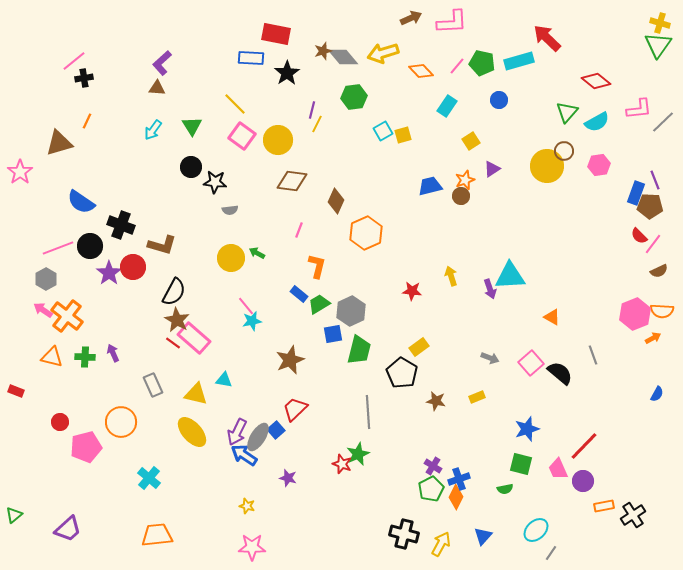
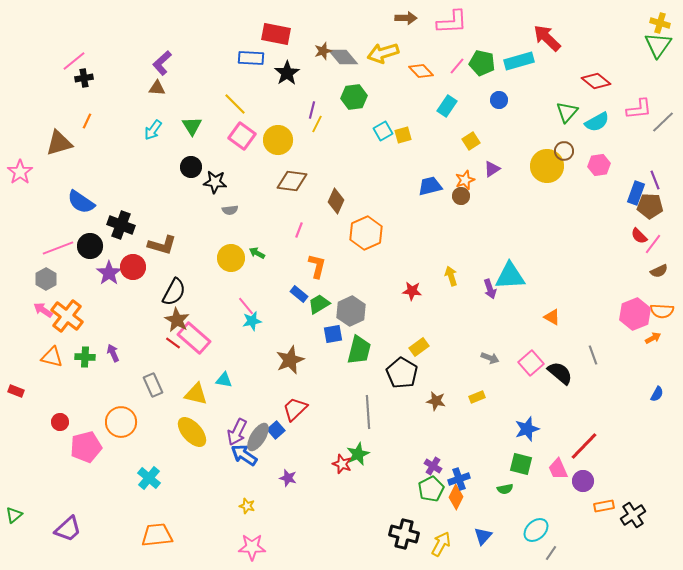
brown arrow at (411, 18): moved 5 px left; rotated 25 degrees clockwise
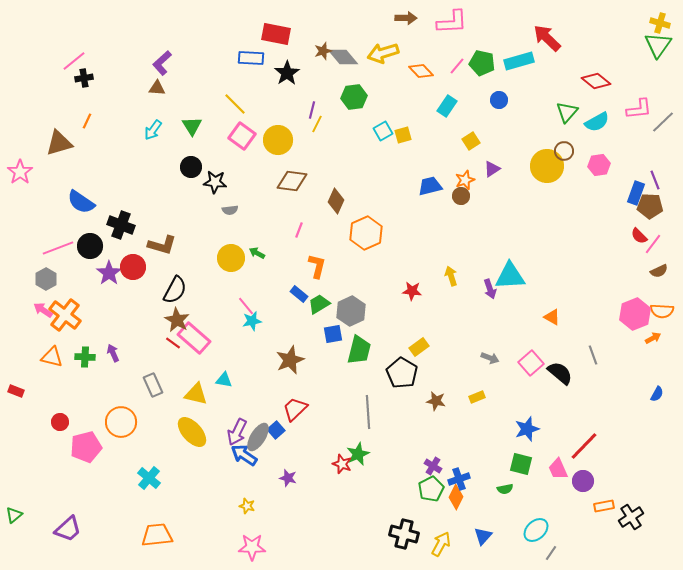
black semicircle at (174, 292): moved 1 px right, 2 px up
orange cross at (67, 316): moved 2 px left, 1 px up
black cross at (633, 515): moved 2 px left, 2 px down
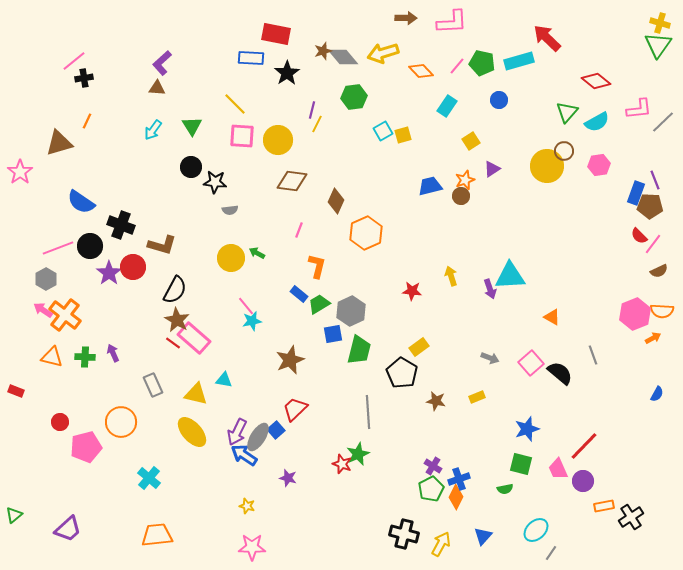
pink square at (242, 136): rotated 32 degrees counterclockwise
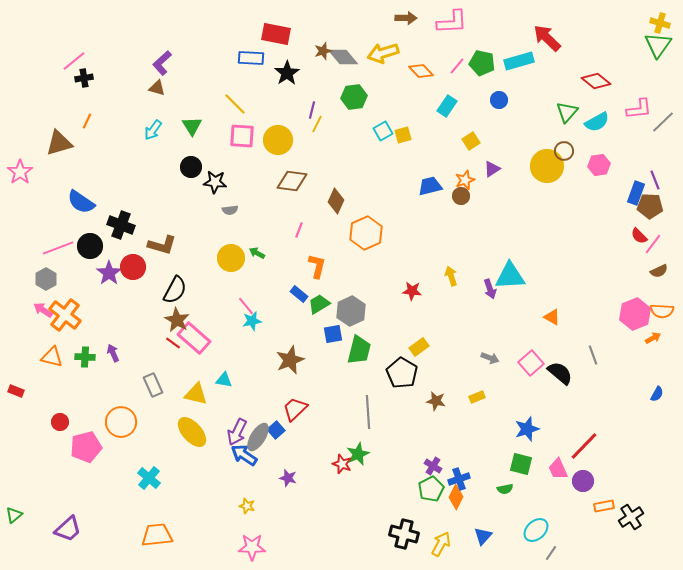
brown triangle at (157, 88): rotated 12 degrees clockwise
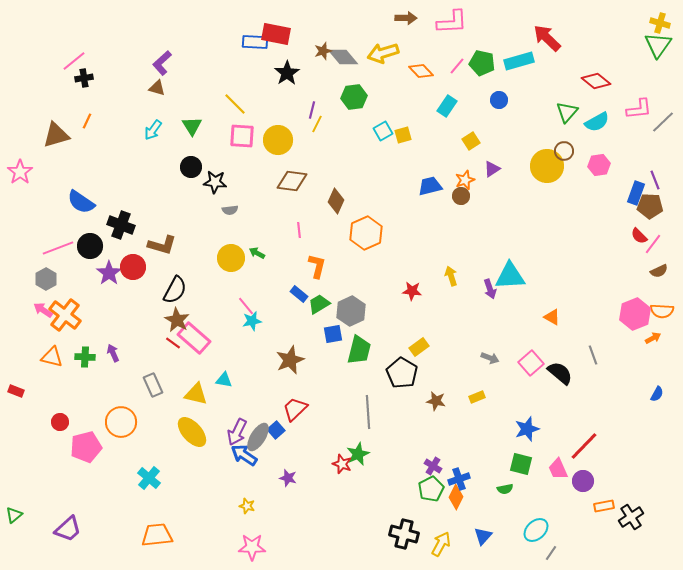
blue rectangle at (251, 58): moved 4 px right, 16 px up
brown triangle at (59, 143): moved 3 px left, 8 px up
pink line at (299, 230): rotated 28 degrees counterclockwise
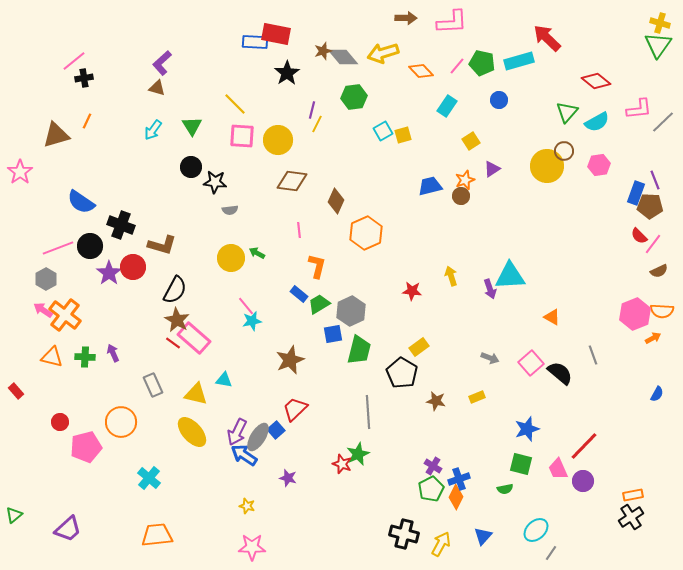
red rectangle at (16, 391): rotated 28 degrees clockwise
orange rectangle at (604, 506): moved 29 px right, 11 px up
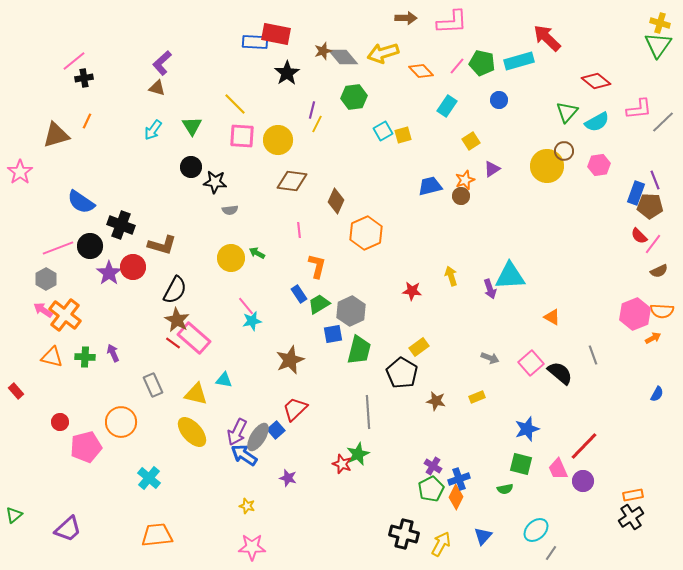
blue rectangle at (299, 294): rotated 18 degrees clockwise
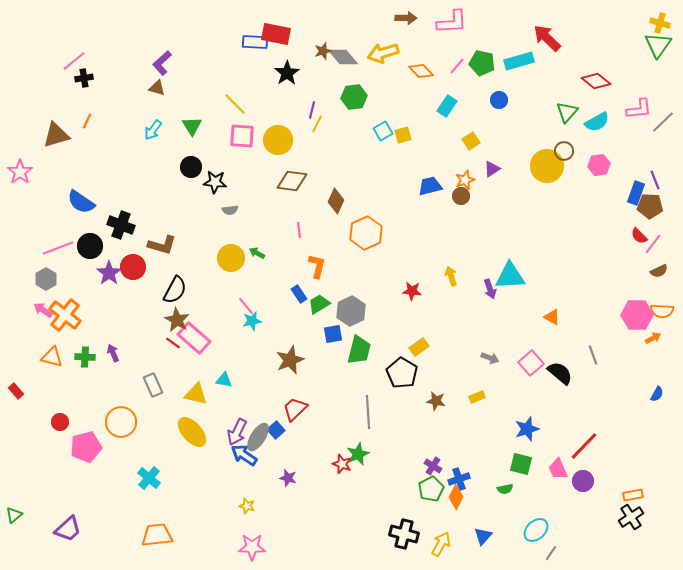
pink hexagon at (635, 314): moved 2 px right, 1 px down; rotated 20 degrees clockwise
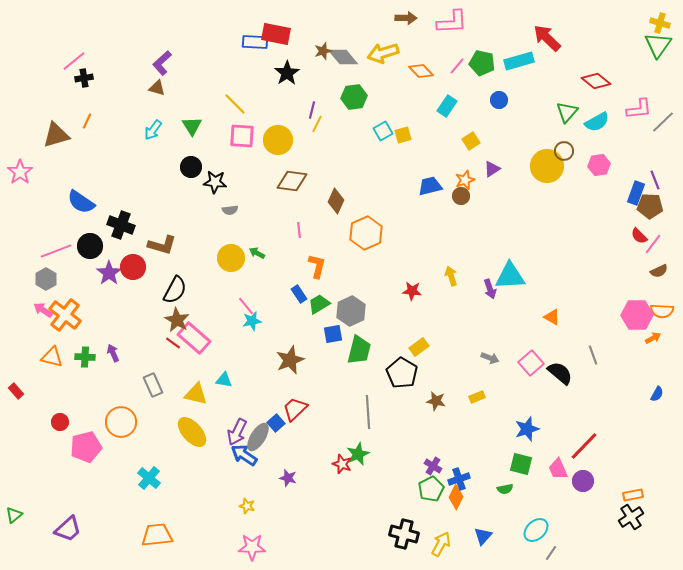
pink line at (58, 248): moved 2 px left, 3 px down
blue square at (276, 430): moved 7 px up
